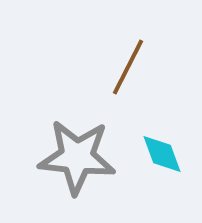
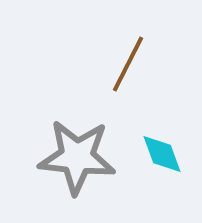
brown line: moved 3 px up
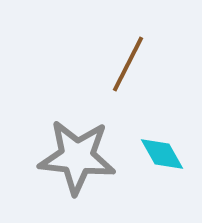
cyan diamond: rotated 9 degrees counterclockwise
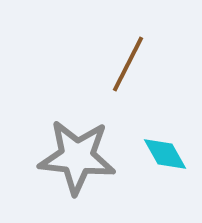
cyan diamond: moved 3 px right
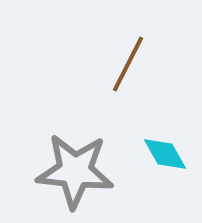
gray star: moved 2 px left, 14 px down
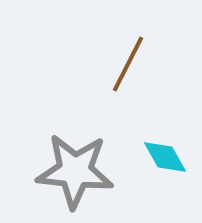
cyan diamond: moved 3 px down
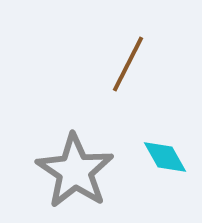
gray star: rotated 28 degrees clockwise
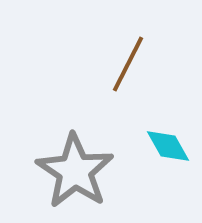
cyan diamond: moved 3 px right, 11 px up
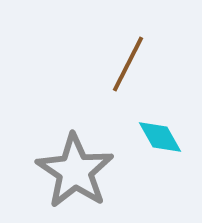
cyan diamond: moved 8 px left, 9 px up
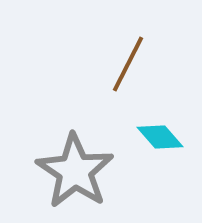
cyan diamond: rotated 12 degrees counterclockwise
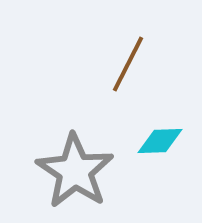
cyan diamond: moved 4 px down; rotated 51 degrees counterclockwise
